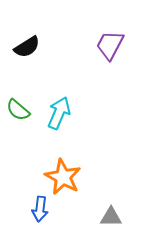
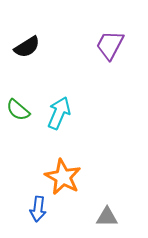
blue arrow: moved 2 px left
gray triangle: moved 4 px left
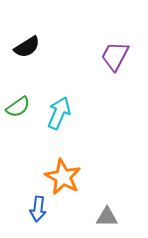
purple trapezoid: moved 5 px right, 11 px down
green semicircle: moved 3 px up; rotated 75 degrees counterclockwise
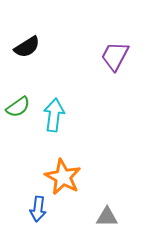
cyan arrow: moved 5 px left, 2 px down; rotated 16 degrees counterclockwise
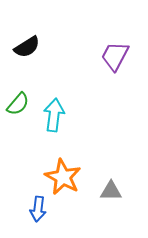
green semicircle: moved 3 px up; rotated 15 degrees counterclockwise
gray triangle: moved 4 px right, 26 px up
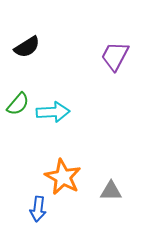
cyan arrow: moved 1 px left, 3 px up; rotated 80 degrees clockwise
